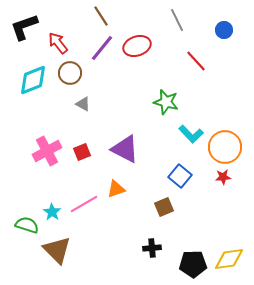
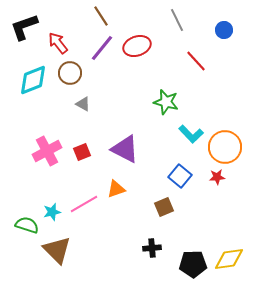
red star: moved 6 px left
cyan star: rotated 24 degrees clockwise
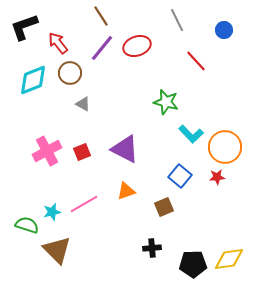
orange triangle: moved 10 px right, 2 px down
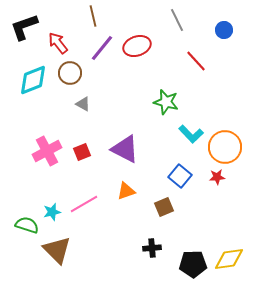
brown line: moved 8 px left; rotated 20 degrees clockwise
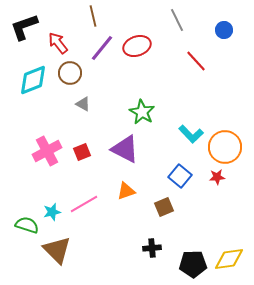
green star: moved 24 px left, 10 px down; rotated 15 degrees clockwise
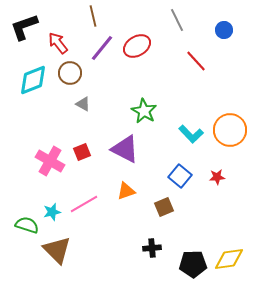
red ellipse: rotated 12 degrees counterclockwise
green star: moved 2 px right, 1 px up
orange circle: moved 5 px right, 17 px up
pink cross: moved 3 px right, 10 px down; rotated 32 degrees counterclockwise
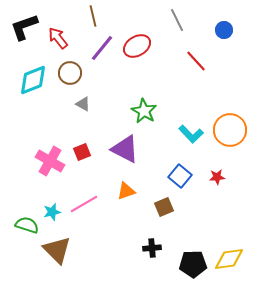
red arrow: moved 5 px up
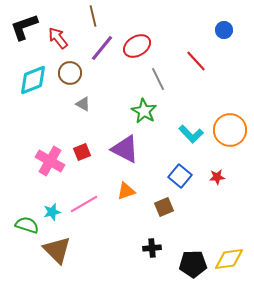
gray line: moved 19 px left, 59 px down
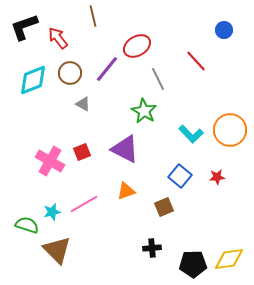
purple line: moved 5 px right, 21 px down
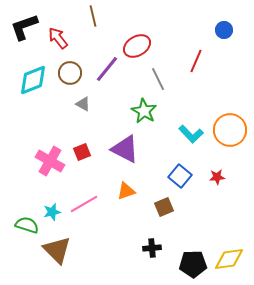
red line: rotated 65 degrees clockwise
